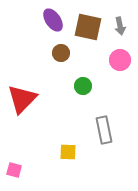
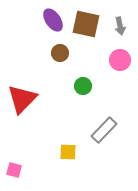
brown square: moved 2 px left, 3 px up
brown circle: moved 1 px left
gray rectangle: rotated 56 degrees clockwise
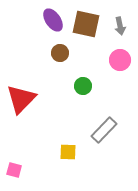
red triangle: moved 1 px left
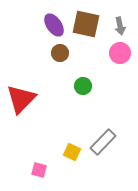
purple ellipse: moved 1 px right, 5 px down
pink circle: moved 7 px up
gray rectangle: moved 1 px left, 12 px down
yellow square: moved 4 px right; rotated 24 degrees clockwise
pink square: moved 25 px right
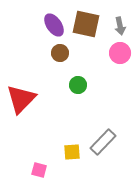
green circle: moved 5 px left, 1 px up
yellow square: rotated 30 degrees counterclockwise
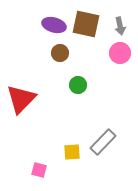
purple ellipse: rotated 40 degrees counterclockwise
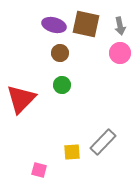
green circle: moved 16 px left
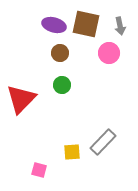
pink circle: moved 11 px left
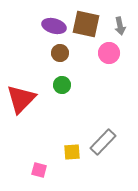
purple ellipse: moved 1 px down
